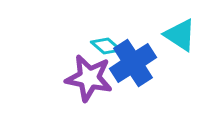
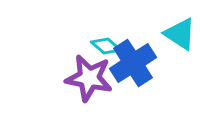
cyan triangle: moved 1 px up
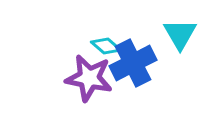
cyan triangle: rotated 27 degrees clockwise
blue cross: rotated 6 degrees clockwise
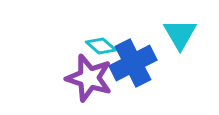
cyan diamond: moved 5 px left
purple star: rotated 6 degrees clockwise
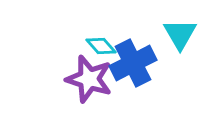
cyan diamond: rotated 8 degrees clockwise
purple star: moved 1 px down
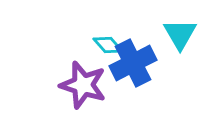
cyan diamond: moved 7 px right, 1 px up
purple star: moved 6 px left, 6 px down
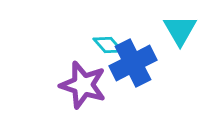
cyan triangle: moved 4 px up
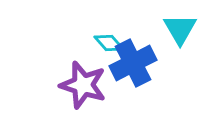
cyan triangle: moved 1 px up
cyan diamond: moved 1 px right, 2 px up
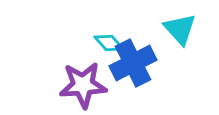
cyan triangle: rotated 12 degrees counterclockwise
purple star: rotated 21 degrees counterclockwise
